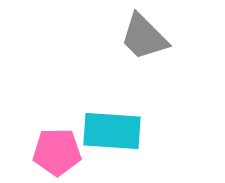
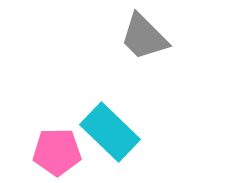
cyan rectangle: moved 2 px left, 1 px down; rotated 40 degrees clockwise
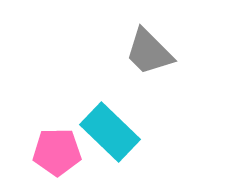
gray trapezoid: moved 5 px right, 15 px down
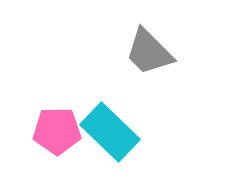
pink pentagon: moved 21 px up
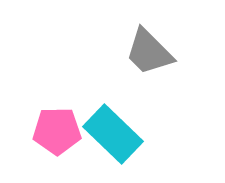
cyan rectangle: moved 3 px right, 2 px down
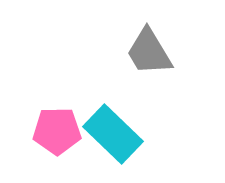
gray trapezoid: rotated 14 degrees clockwise
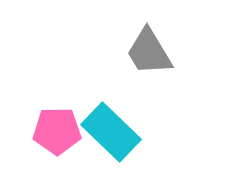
cyan rectangle: moved 2 px left, 2 px up
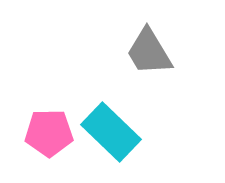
pink pentagon: moved 8 px left, 2 px down
